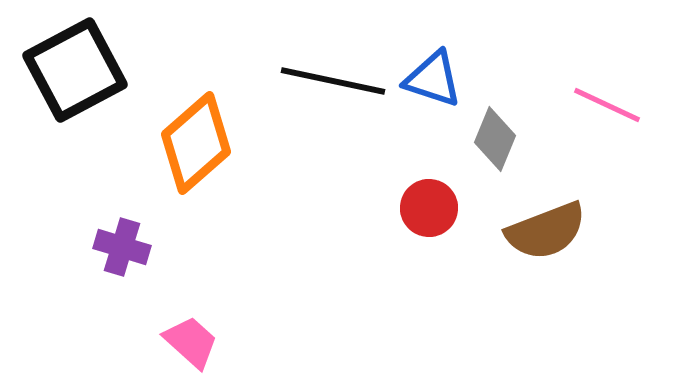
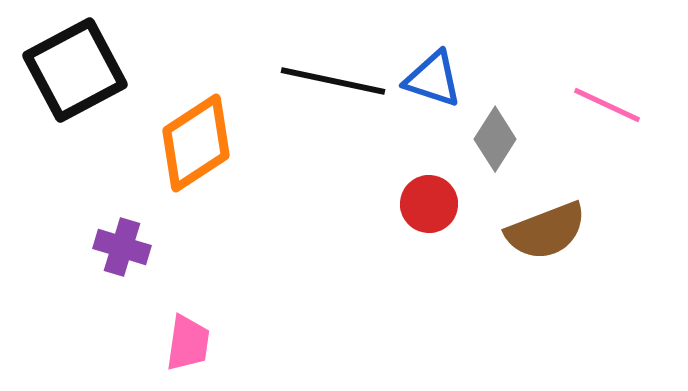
gray diamond: rotated 10 degrees clockwise
orange diamond: rotated 8 degrees clockwise
red circle: moved 4 px up
pink trapezoid: moved 3 px left, 1 px down; rotated 56 degrees clockwise
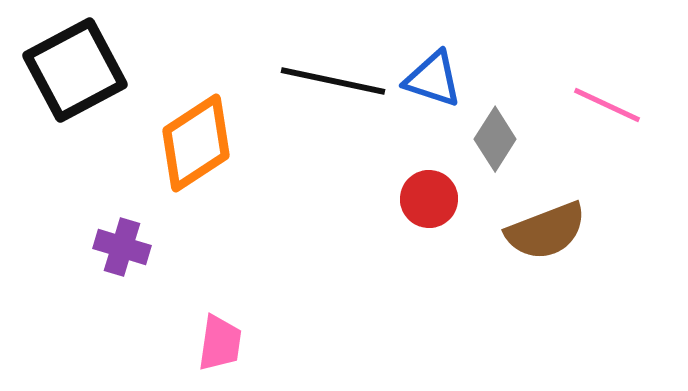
red circle: moved 5 px up
pink trapezoid: moved 32 px right
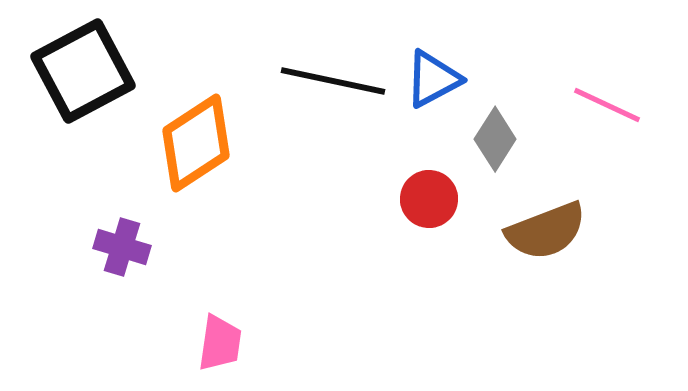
black square: moved 8 px right, 1 px down
blue triangle: rotated 46 degrees counterclockwise
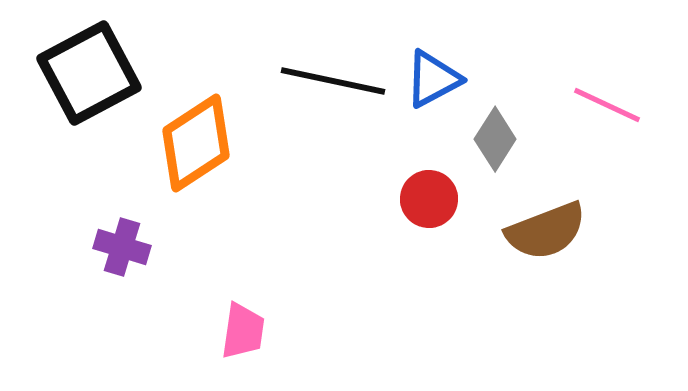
black square: moved 6 px right, 2 px down
pink trapezoid: moved 23 px right, 12 px up
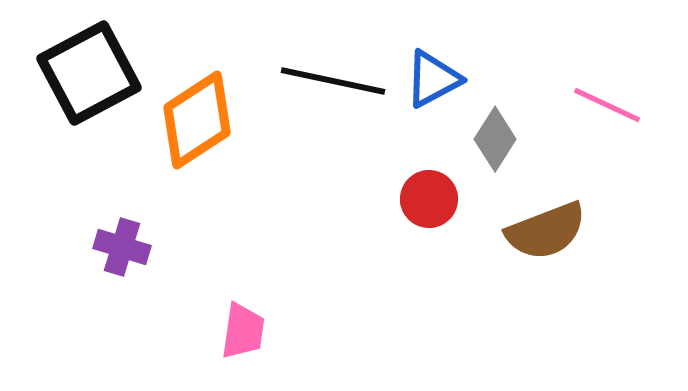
orange diamond: moved 1 px right, 23 px up
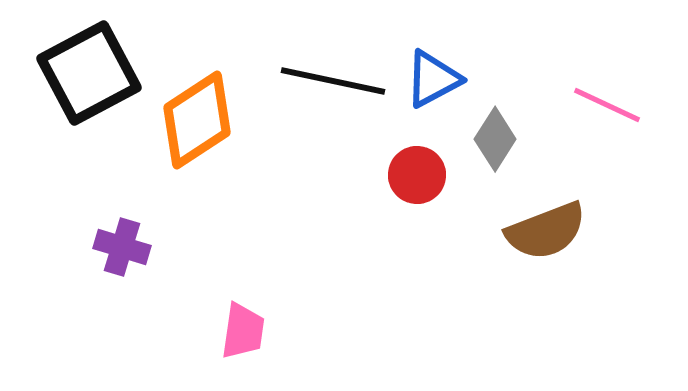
red circle: moved 12 px left, 24 px up
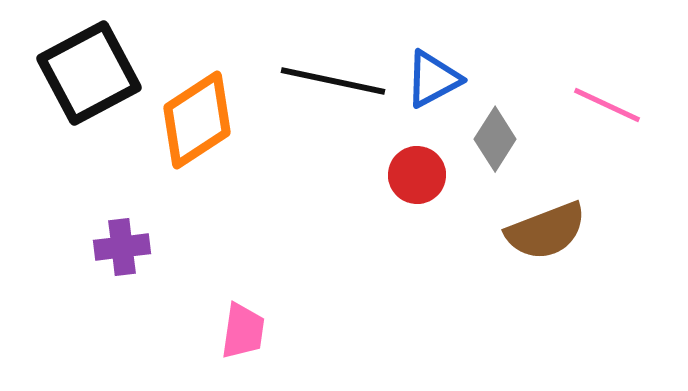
purple cross: rotated 24 degrees counterclockwise
